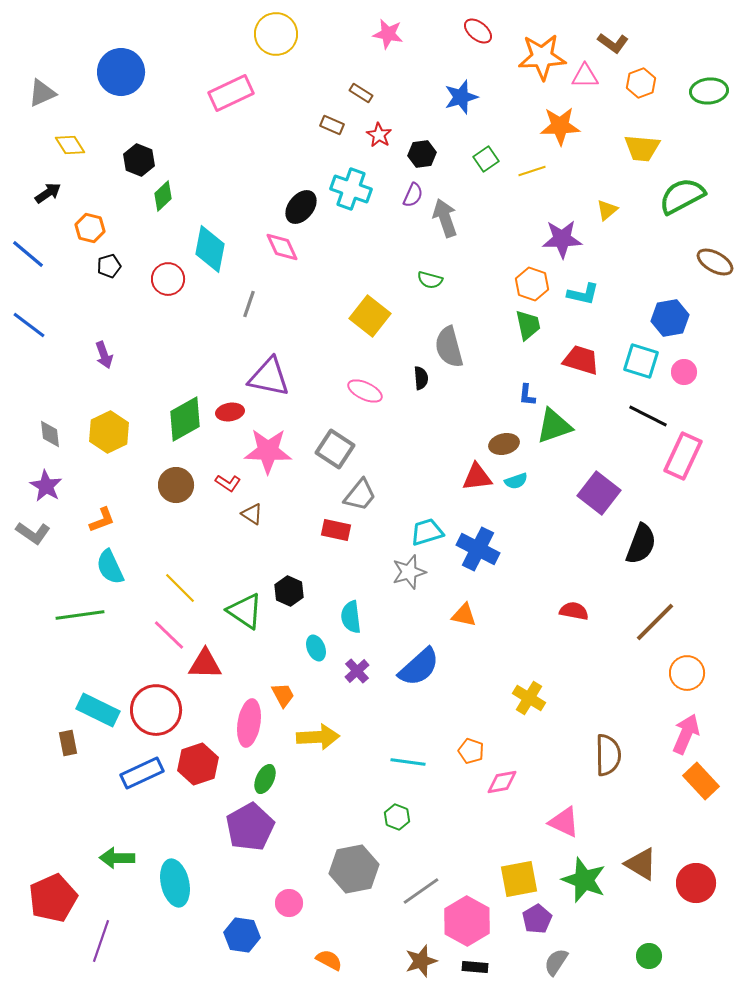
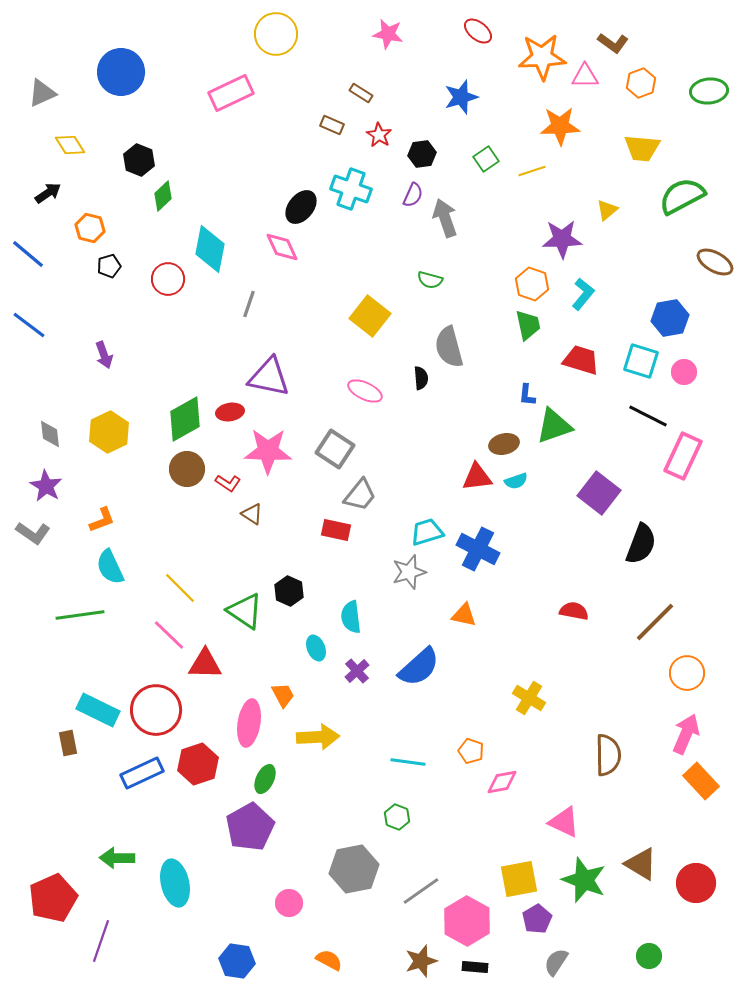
cyan L-shape at (583, 294): rotated 64 degrees counterclockwise
brown circle at (176, 485): moved 11 px right, 16 px up
blue hexagon at (242, 935): moved 5 px left, 26 px down
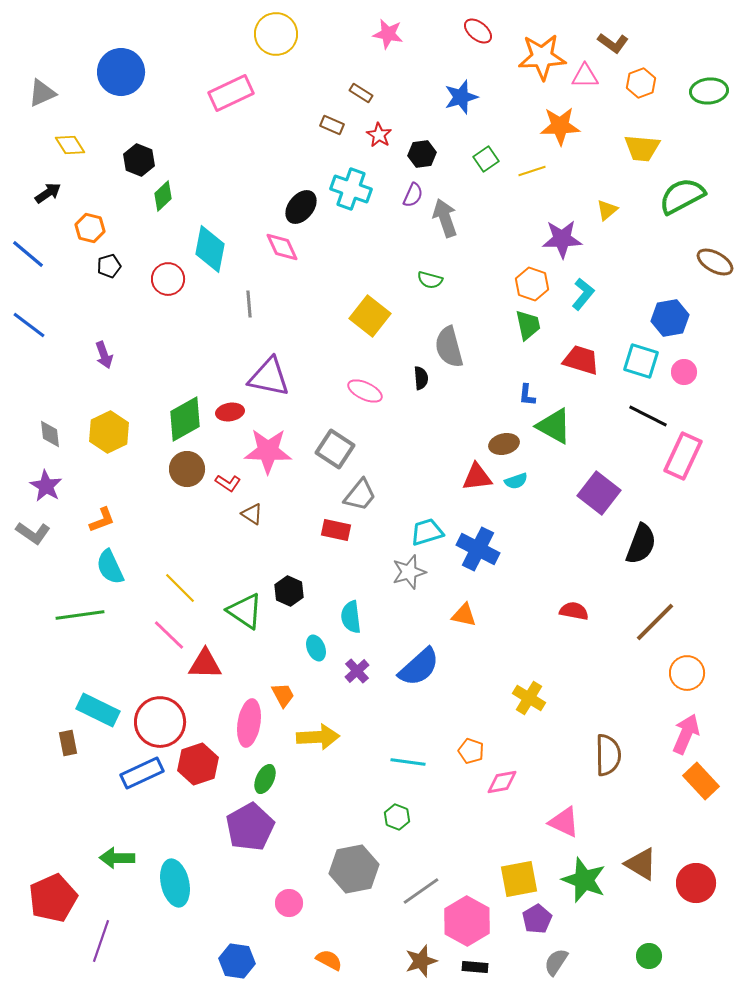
gray line at (249, 304): rotated 24 degrees counterclockwise
green triangle at (554, 426): rotated 48 degrees clockwise
red circle at (156, 710): moved 4 px right, 12 px down
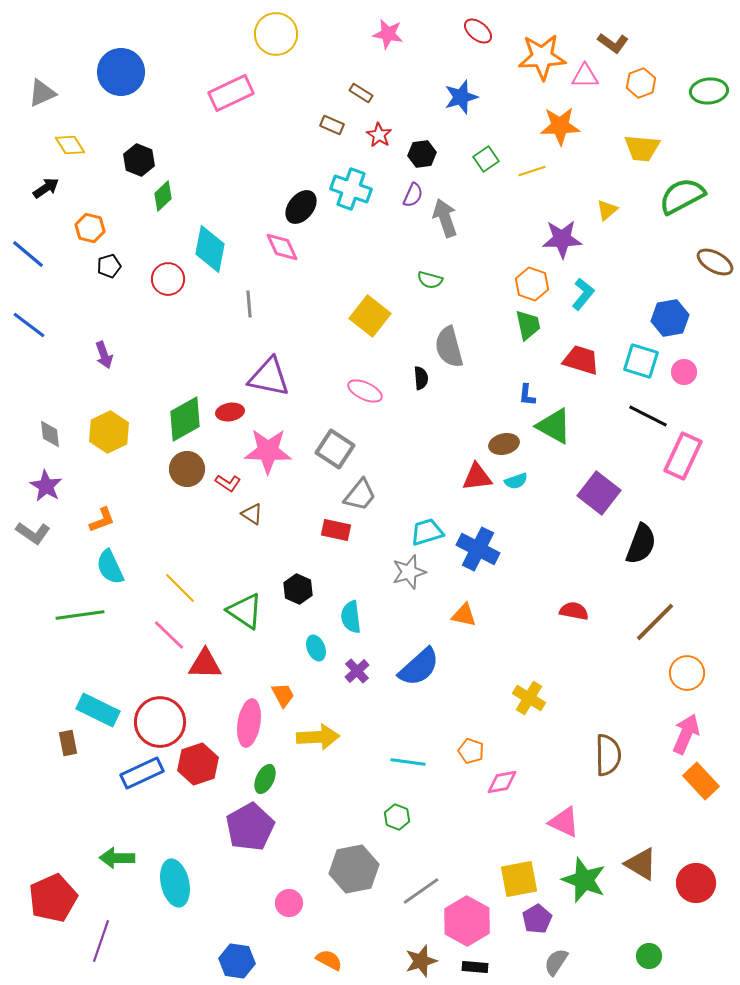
black arrow at (48, 193): moved 2 px left, 5 px up
black hexagon at (289, 591): moved 9 px right, 2 px up
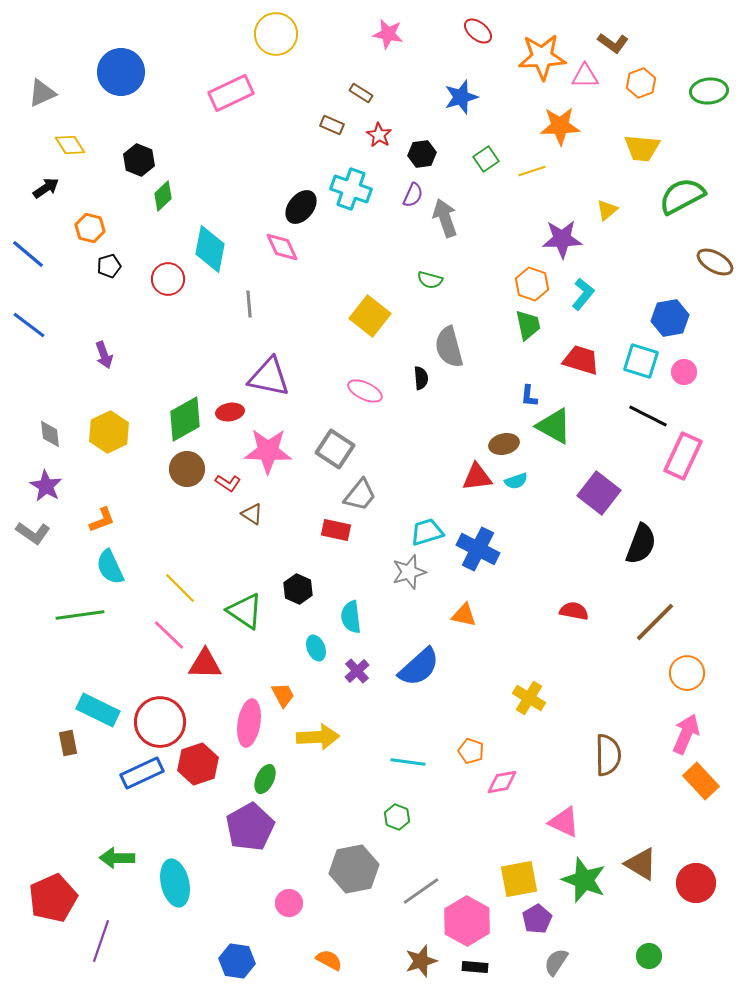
blue L-shape at (527, 395): moved 2 px right, 1 px down
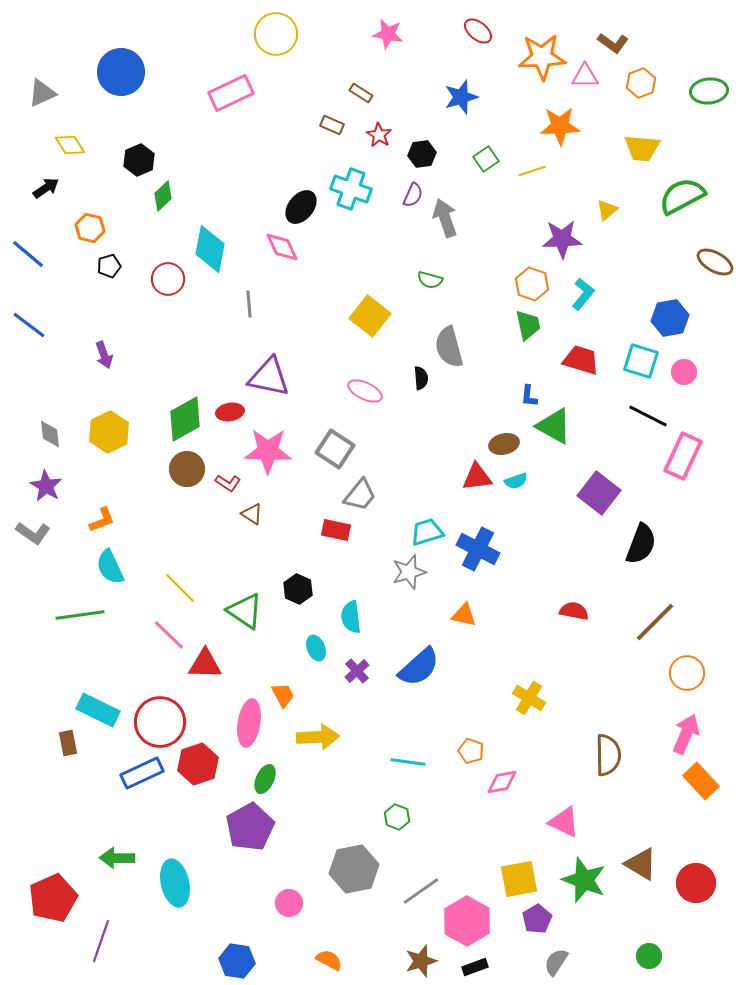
black hexagon at (139, 160): rotated 16 degrees clockwise
black rectangle at (475, 967): rotated 25 degrees counterclockwise
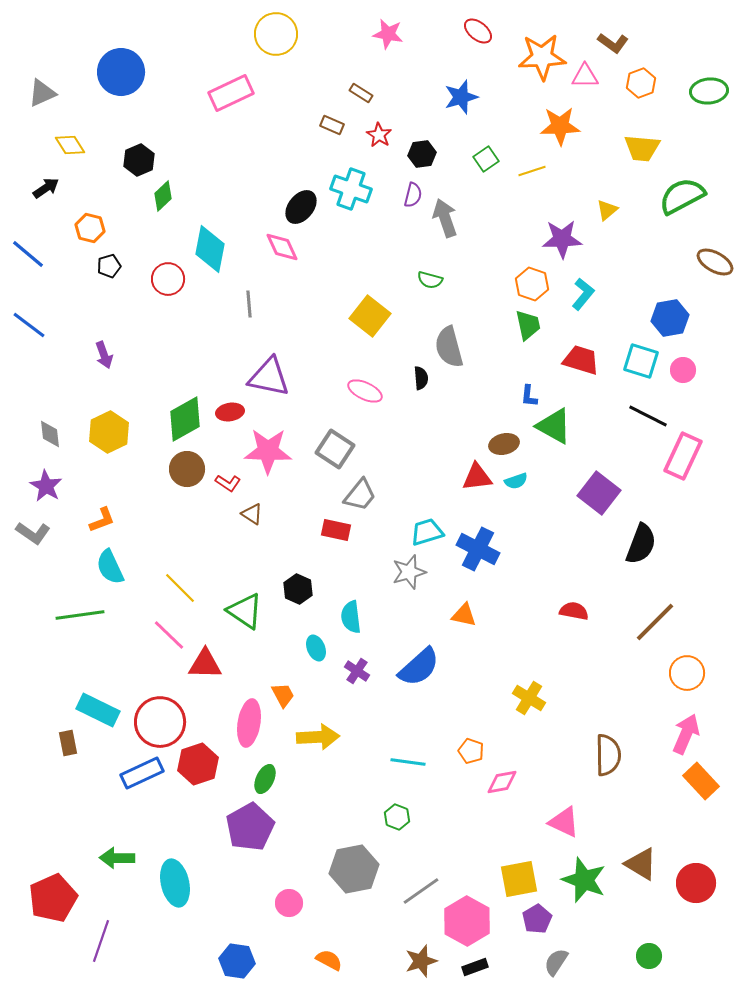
purple semicircle at (413, 195): rotated 10 degrees counterclockwise
pink circle at (684, 372): moved 1 px left, 2 px up
purple cross at (357, 671): rotated 15 degrees counterclockwise
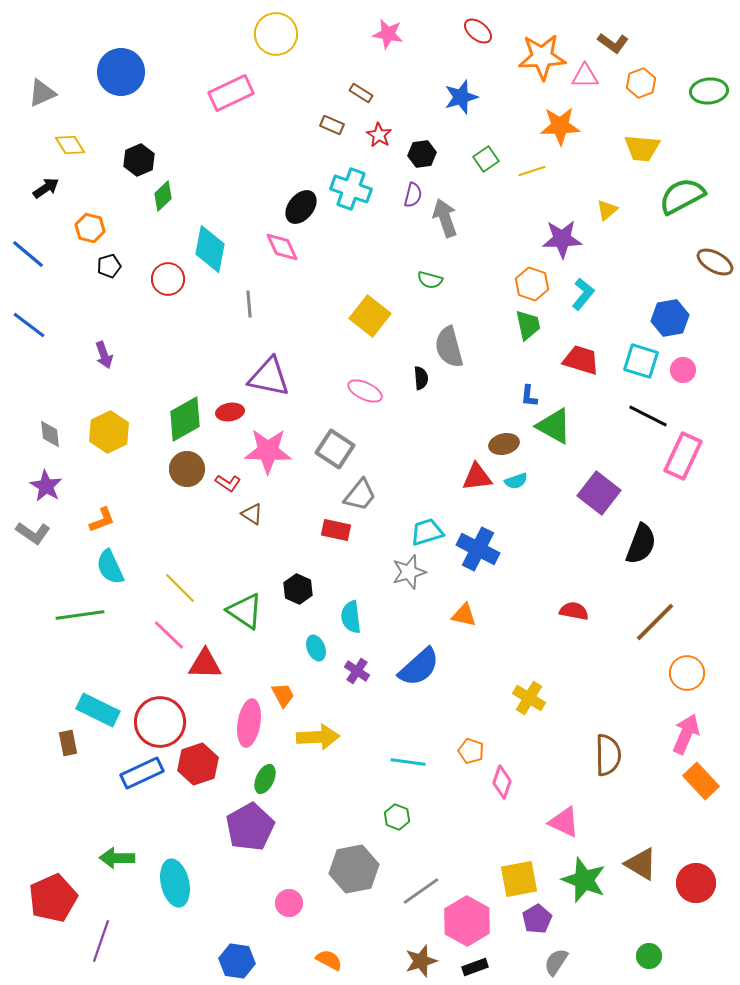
pink diamond at (502, 782): rotated 60 degrees counterclockwise
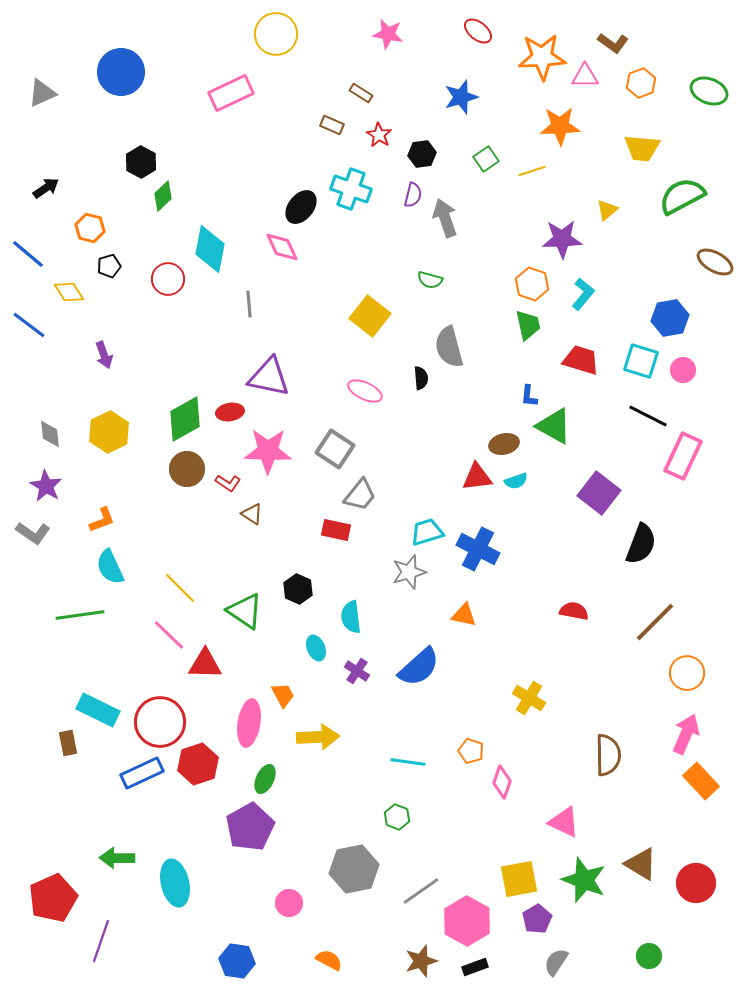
green ellipse at (709, 91): rotated 27 degrees clockwise
yellow diamond at (70, 145): moved 1 px left, 147 px down
black hexagon at (139, 160): moved 2 px right, 2 px down; rotated 8 degrees counterclockwise
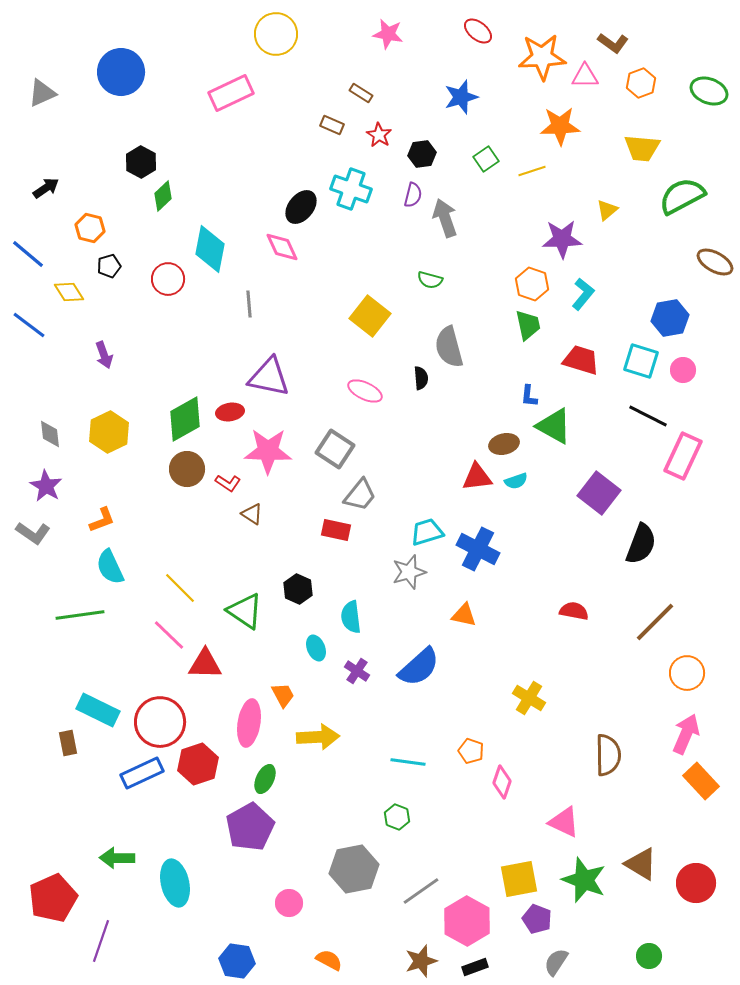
purple pentagon at (537, 919): rotated 20 degrees counterclockwise
